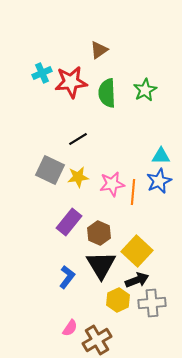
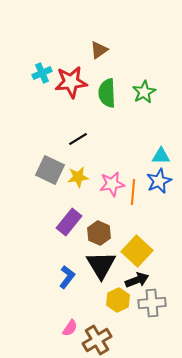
green star: moved 1 px left, 2 px down
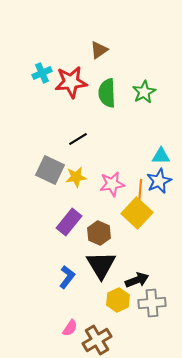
yellow star: moved 2 px left
orange line: moved 7 px right
yellow square: moved 38 px up
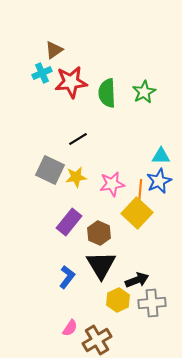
brown triangle: moved 45 px left
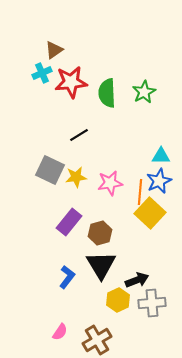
black line: moved 1 px right, 4 px up
pink star: moved 2 px left, 1 px up
yellow square: moved 13 px right
brown hexagon: moved 1 px right; rotated 20 degrees clockwise
pink semicircle: moved 10 px left, 4 px down
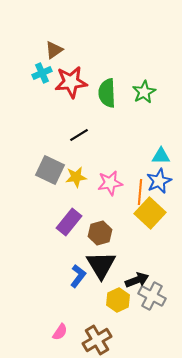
blue L-shape: moved 11 px right, 1 px up
gray cross: moved 7 px up; rotated 32 degrees clockwise
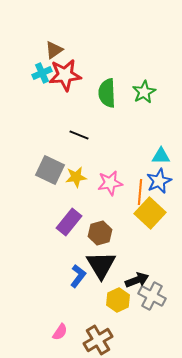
red star: moved 6 px left, 7 px up
black line: rotated 54 degrees clockwise
brown cross: moved 1 px right
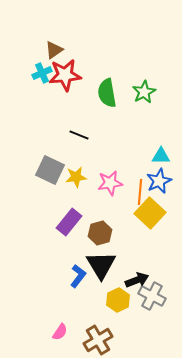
green semicircle: rotated 8 degrees counterclockwise
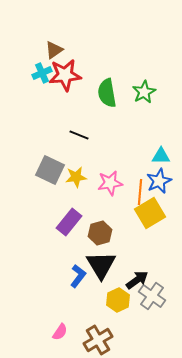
yellow square: rotated 16 degrees clockwise
black arrow: rotated 15 degrees counterclockwise
gray cross: rotated 8 degrees clockwise
